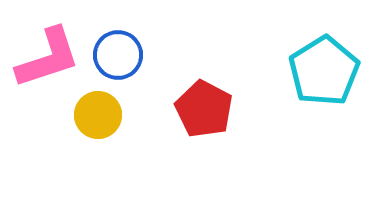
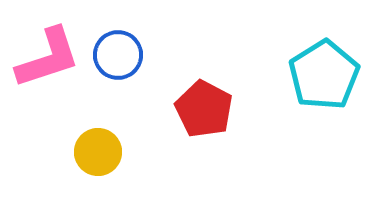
cyan pentagon: moved 4 px down
yellow circle: moved 37 px down
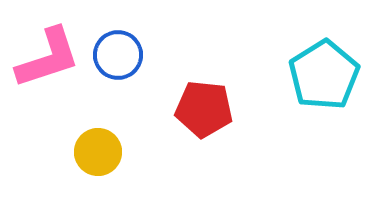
red pentagon: rotated 22 degrees counterclockwise
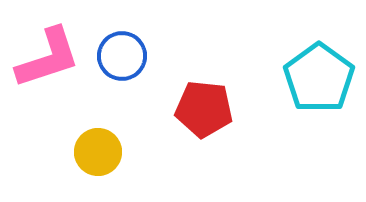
blue circle: moved 4 px right, 1 px down
cyan pentagon: moved 5 px left, 3 px down; rotated 4 degrees counterclockwise
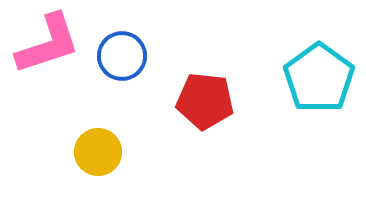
pink L-shape: moved 14 px up
red pentagon: moved 1 px right, 8 px up
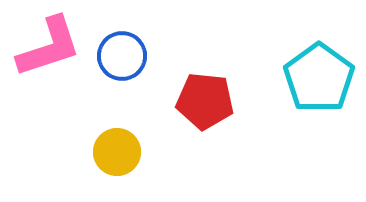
pink L-shape: moved 1 px right, 3 px down
yellow circle: moved 19 px right
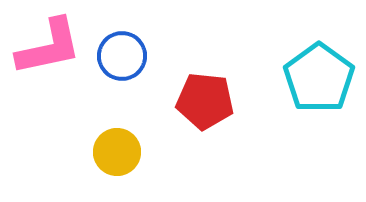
pink L-shape: rotated 6 degrees clockwise
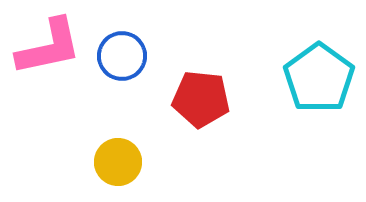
red pentagon: moved 4 px left, 2 px up
yellow circle: moved 1 px right, 10 px down
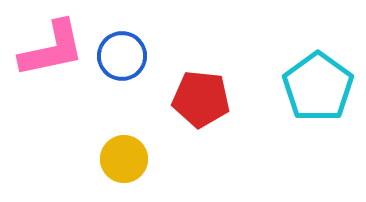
pink L-shape: moved 3 px right, 2 px down
cyan pentagon: moved 1 px left, 9 px down
yellow circle: moved 6 px right, 3 px up
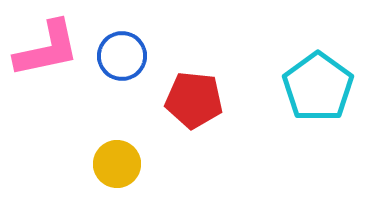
pink L-shape: moved 5 px left
red pentagon: moved 7 px left, 1 px down
yellow circle: moved 7 px left, 5 px down
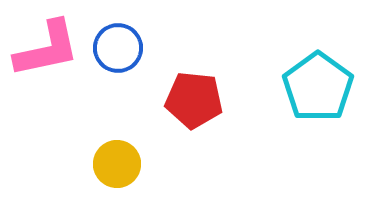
blue circle: moved 4 px left, 8 px up
